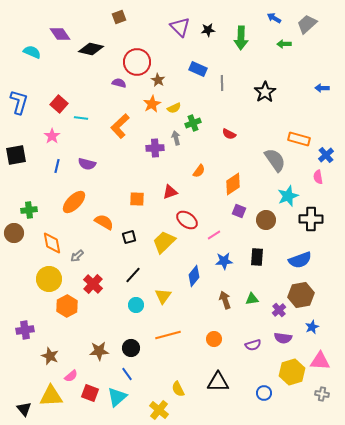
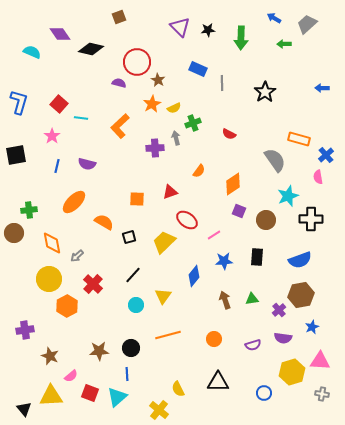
blue line at (127, 374): rotated 32 degrees clockwise
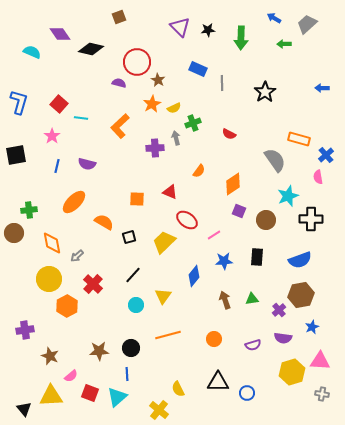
red triangle at (170, 192): rotated 42 degrees clockwise
blue circle at (264, 393): moved 17 px left
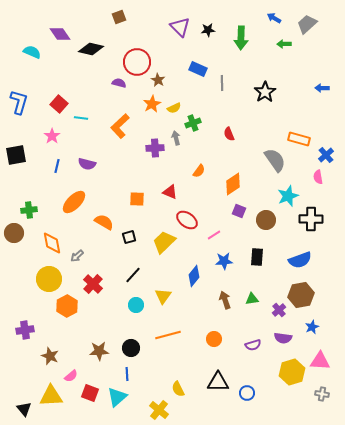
red semicircle at (229, 134): rotated 40 degrees clockwise
